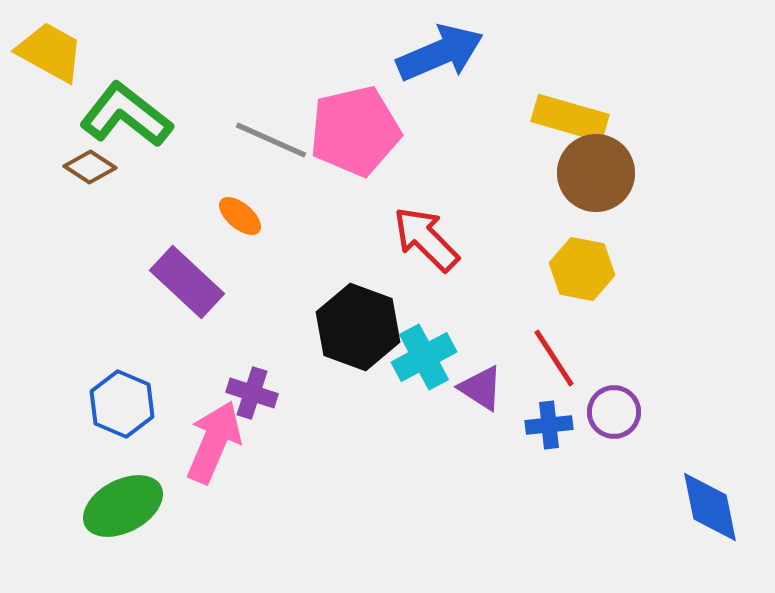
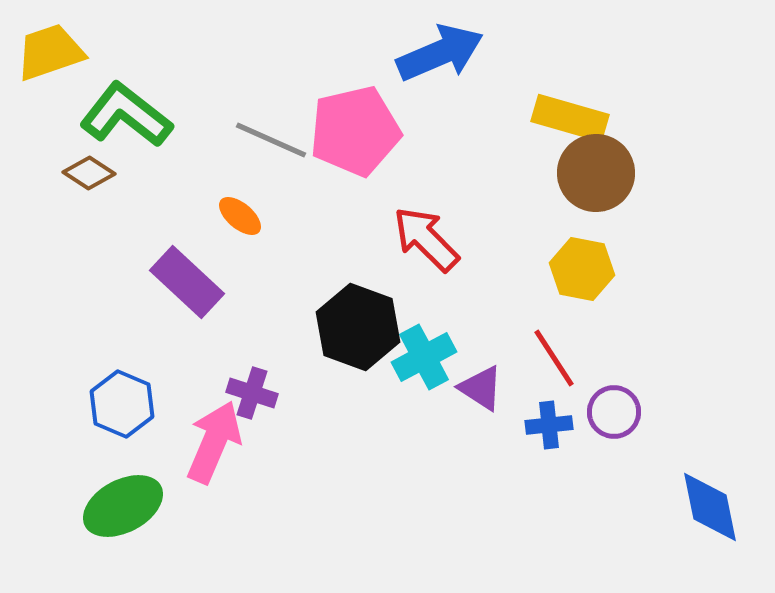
yellow trapezoid: rotated 48 degrees counterclockwise
brown diamond: moved 1 px left, 6 px down
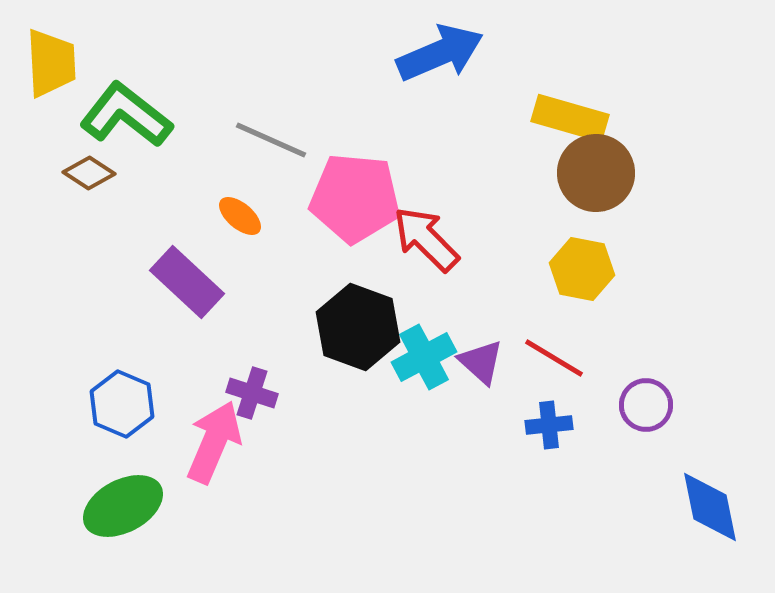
yellow trapezoid: moved 1 px right, 11 px down; rotated 106 degrees clockwise
pink pentagon: moved 67 px down; rotated 18 degrees clockwise
red line: rotated 26 degrees counterclockwise
purple triangle: moved 26 px up; rotated 9 degrees clockwise
purple circle: moved 32 px right, 7 px up
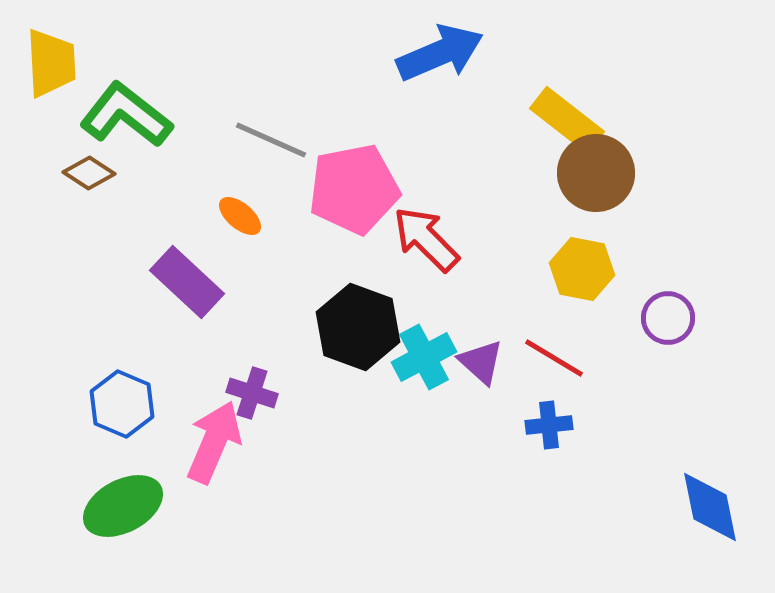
yellow rectangle: moved 3 px left, 2 px down; rotated 22 degrees clockwise
pink pentagon: moved 1 px left, 9 px up; rotated 16 degrees counterclockwise
purple circle: moved 22 px right, 87 px up
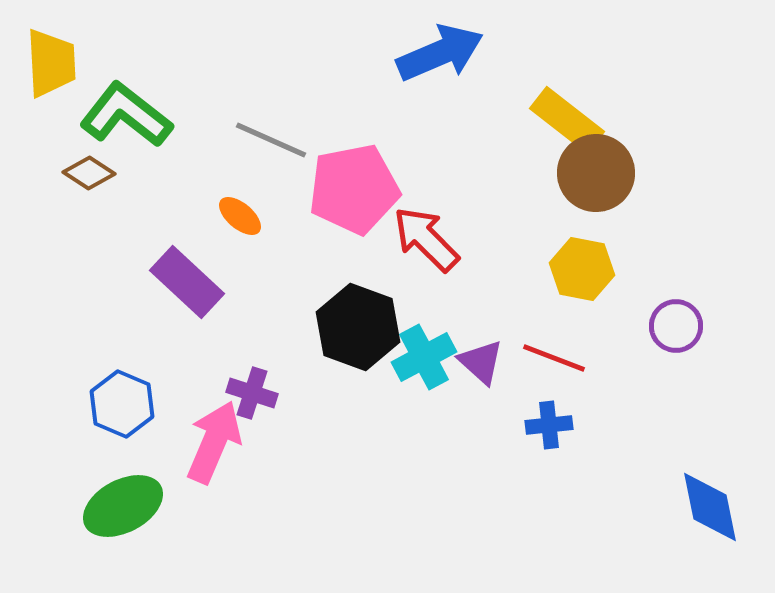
purple circle: moved 8 px right, 8 px down
red line: rotated 10 degrees counterclockwise
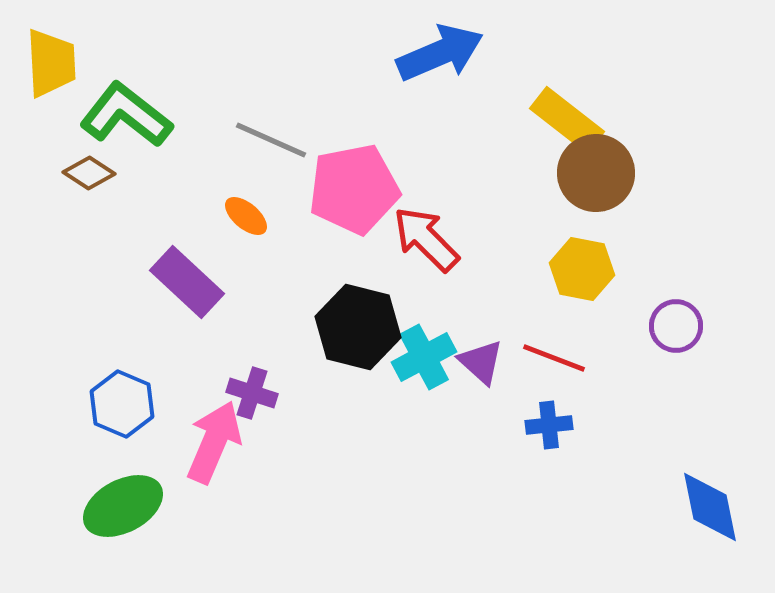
orange ellipse: moved 6 px right
black hexagon: rotated 6 degrees counterclockwise
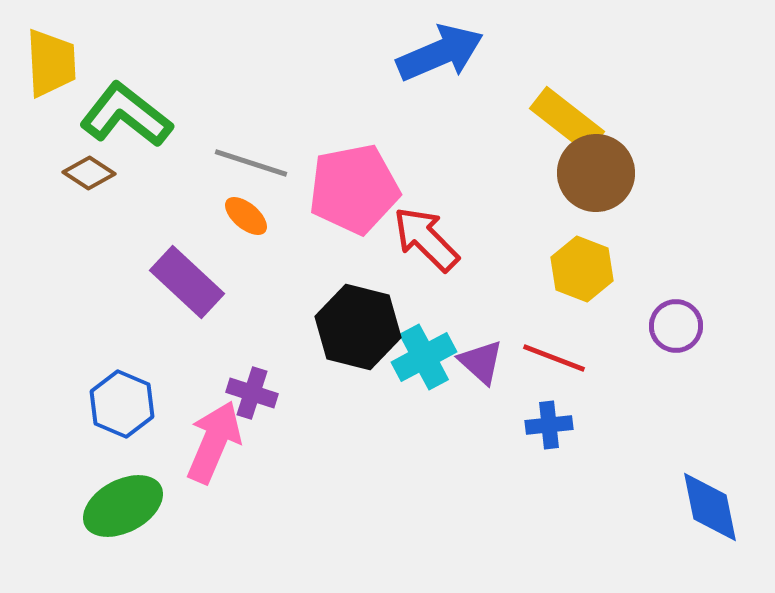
gray line: moved 20 px left, 23 px down; rotated 6 degrees counterclockwise
yellow hexagon: rotated 10 degrees clockwise
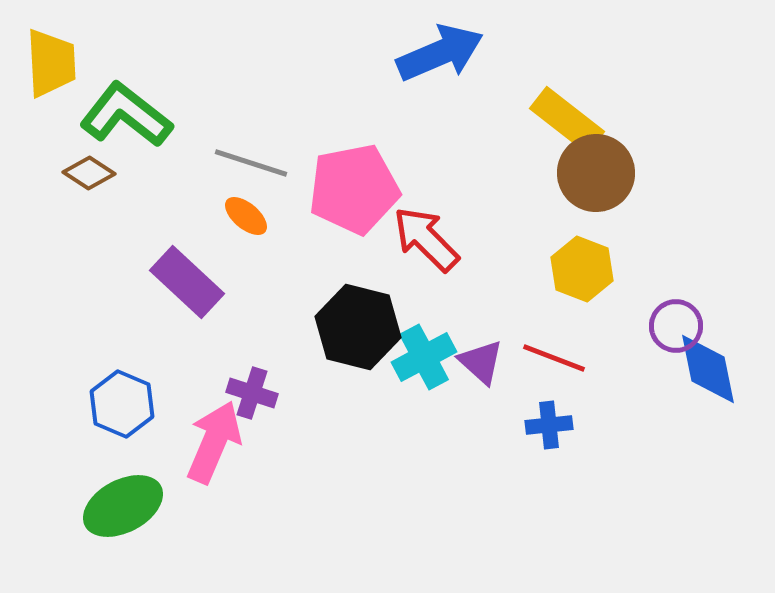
blue diamond: moved 2 px left, 138 px up
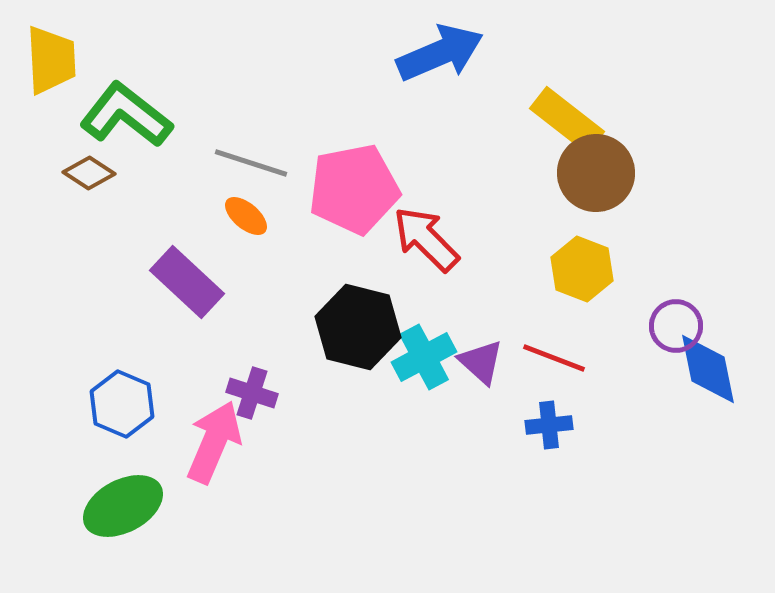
yellow trapezoid: moved 3 px up
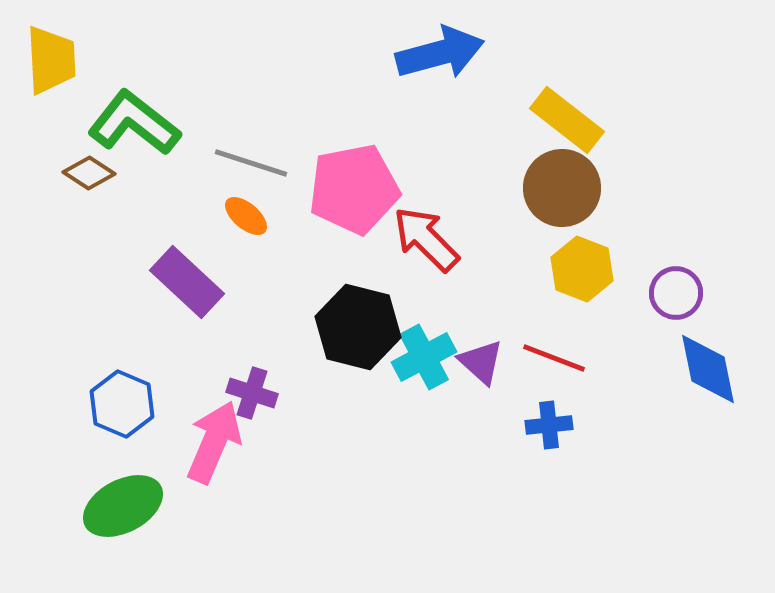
blue arrow: rotated 8 degrees clockwise
green L-shape: moved 8 px right, 8 px down
brown circle: moved 34 px left, 15 px down
purple circle: moved 33 px up
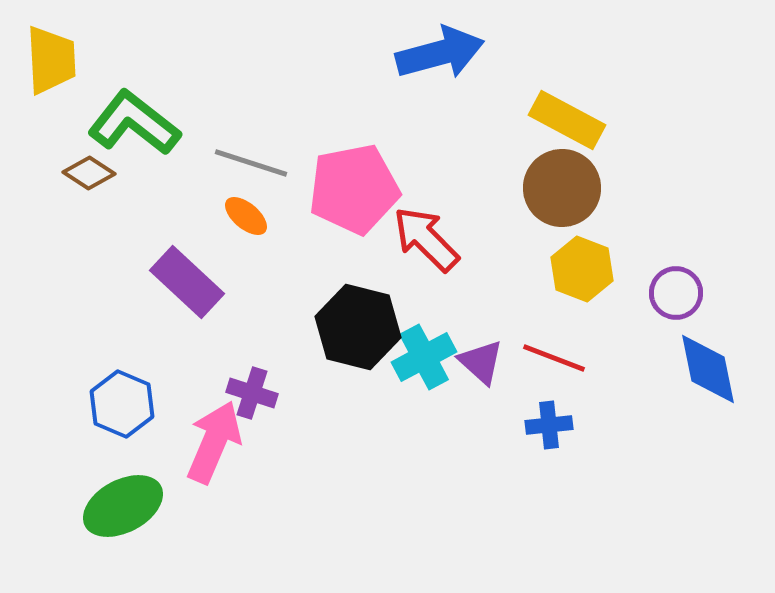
yellow rectangle: rotated 10 degrees counterclockwise
